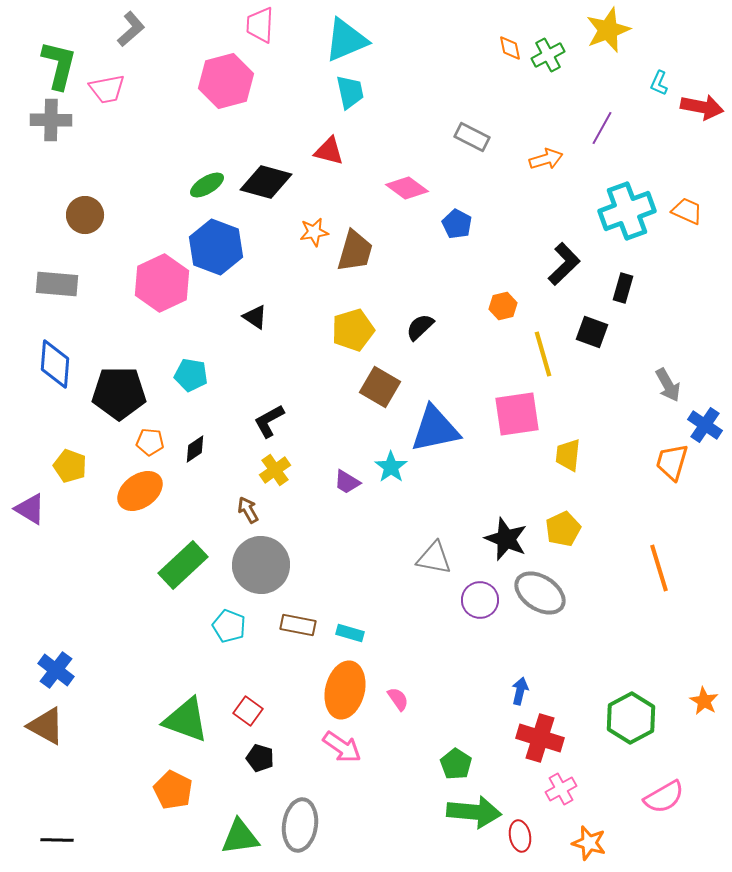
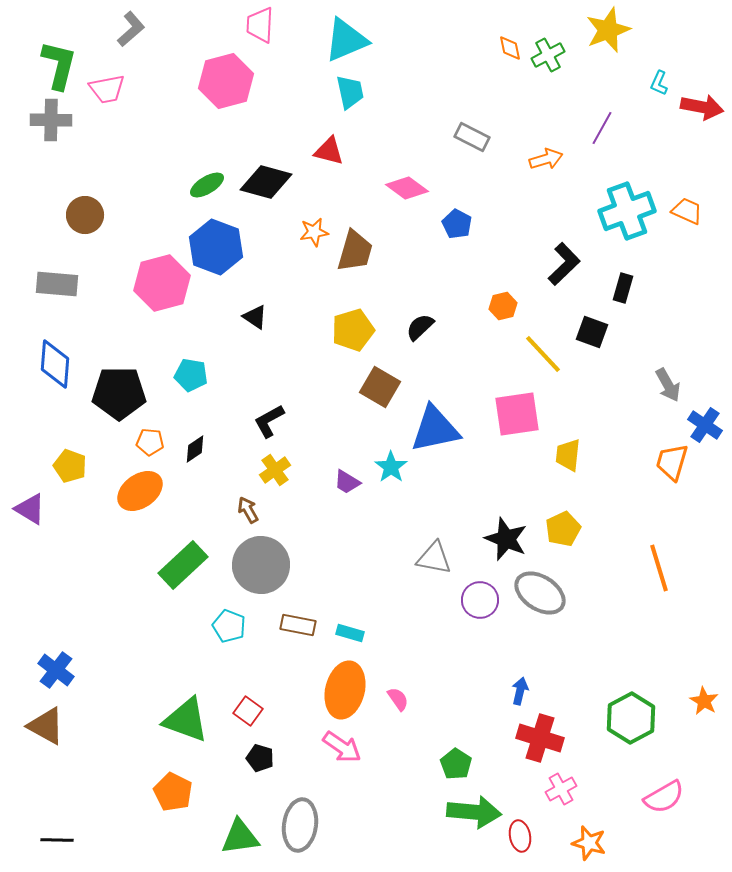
pink hexagon at (162, 283): rotated 10 degrees clockwise
yellow line at (543, 354): rotated 27 degrees counterclockwise
orange pentagon at (173, 790): moved 2 px down
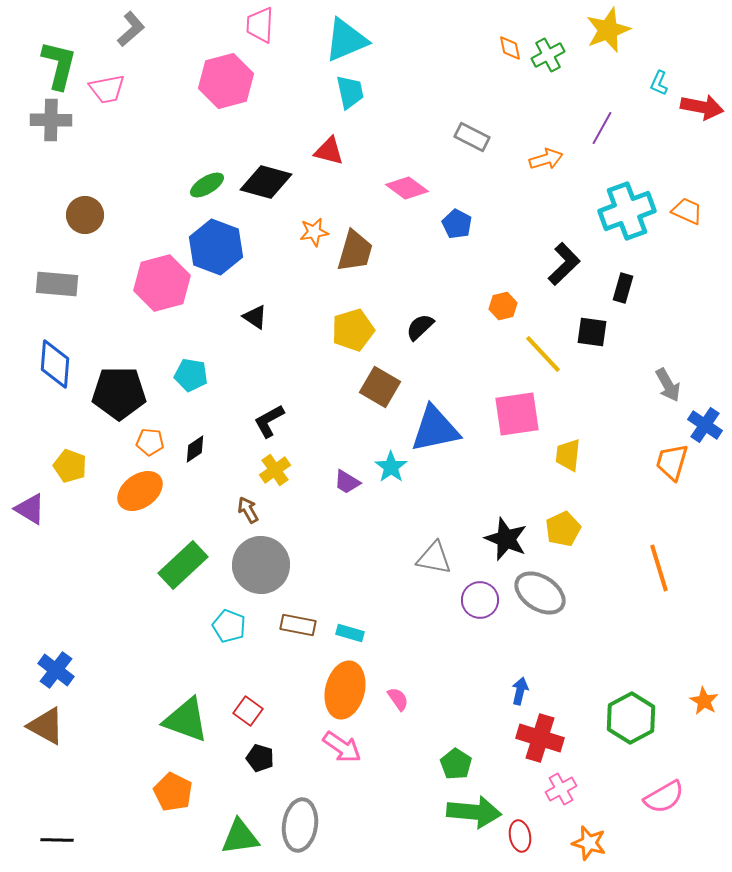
black square at (592, 332): rotated 12 degrees counterclockwise
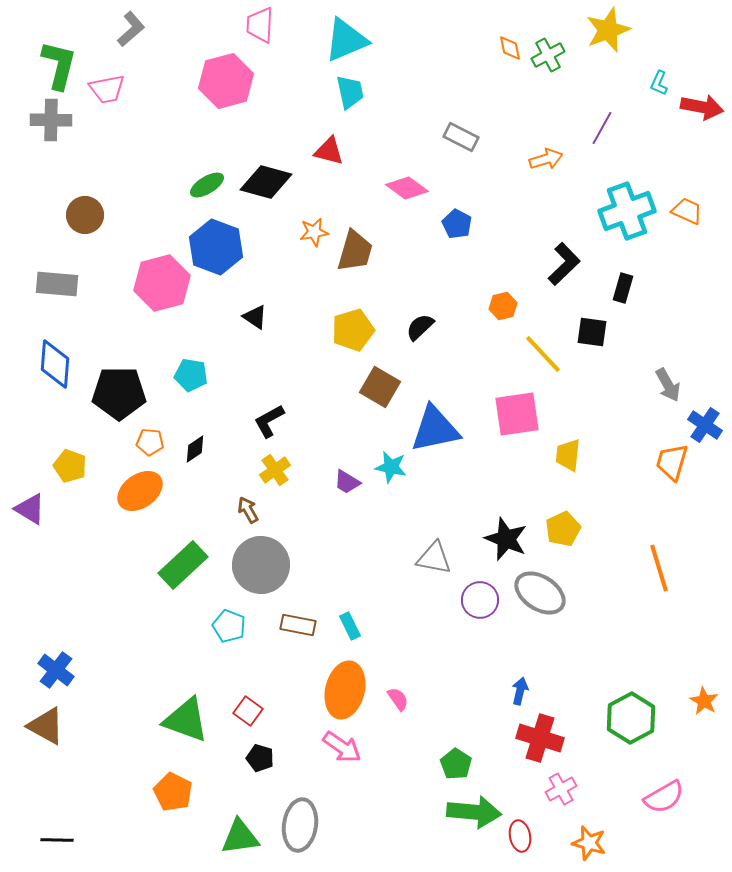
gray rectangle at (472, 137): moved 11 px left
cyan star at (391, 467): rotated 24 degrees counterclockwise
cyan rectangle at (350, 633): moved 7 px up; rotated 48 degrees clockwise
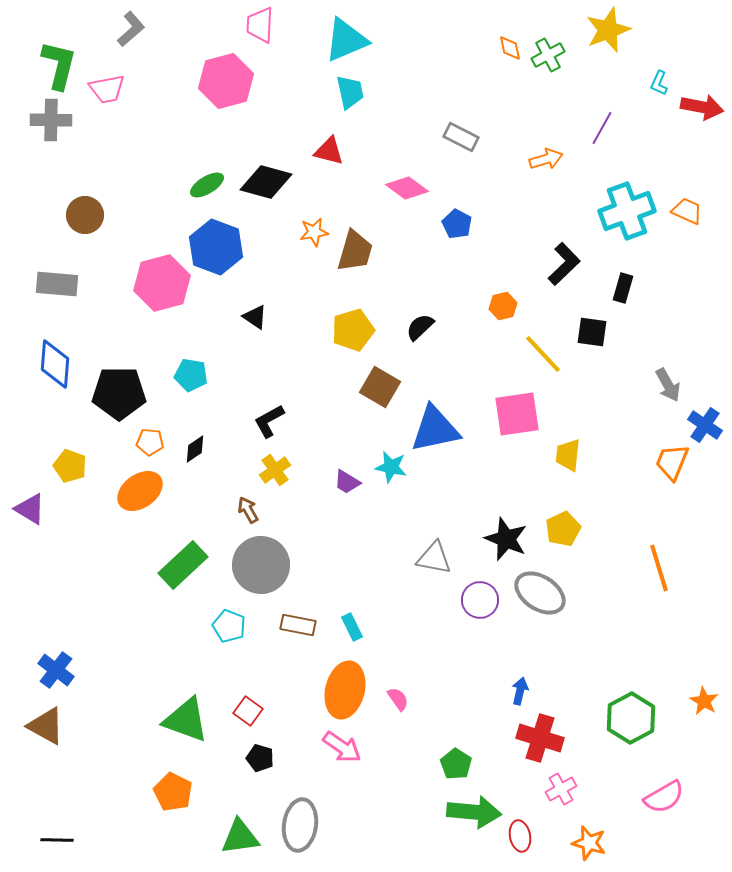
orange trapezoid at (672, 462): rotated 6 degrees clockwise
cyan rectangle at (350, 626): moved 2 px right, 1 px down
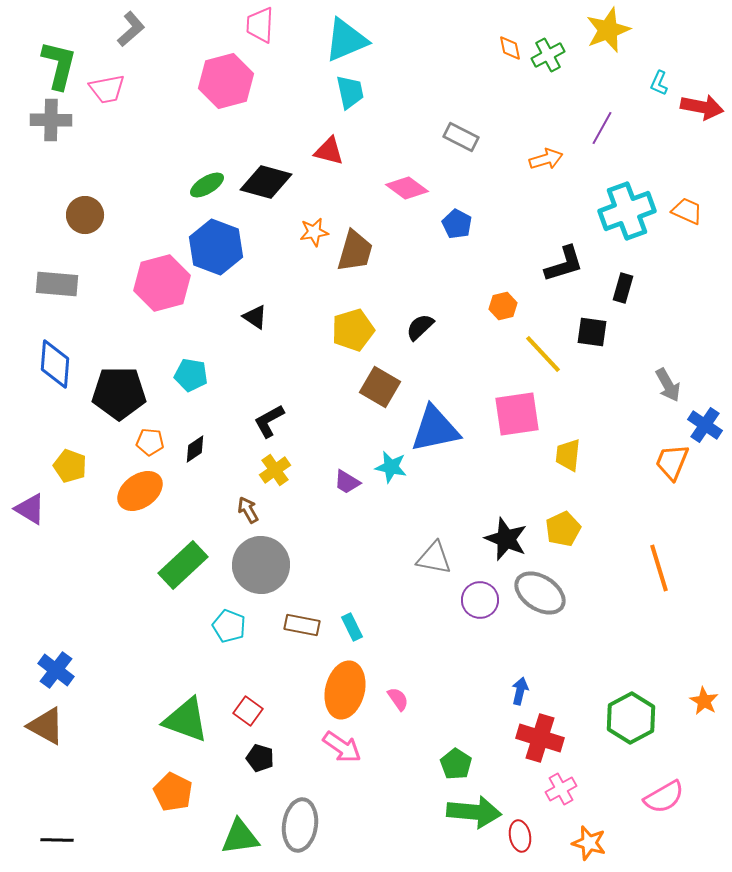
black L-shape at (564, 264): rotated 27 degrees clockwise
brown rectangle at (298, 625): moved 4 px right
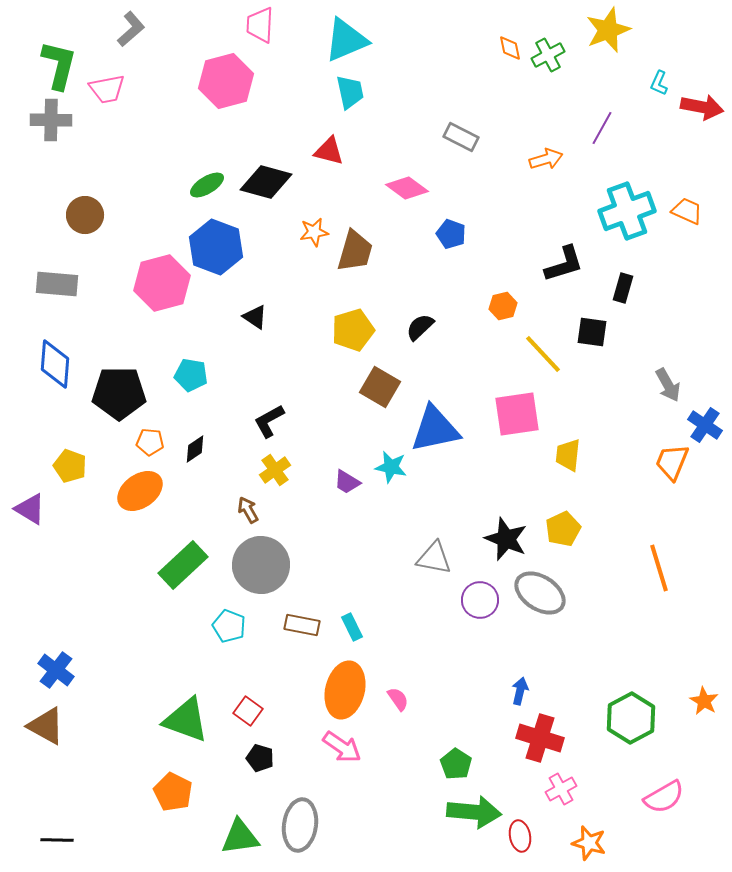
blue pentagon at (457, 224): moved 6 px left, 10 px down; rotated 8 degrees counterclockwise
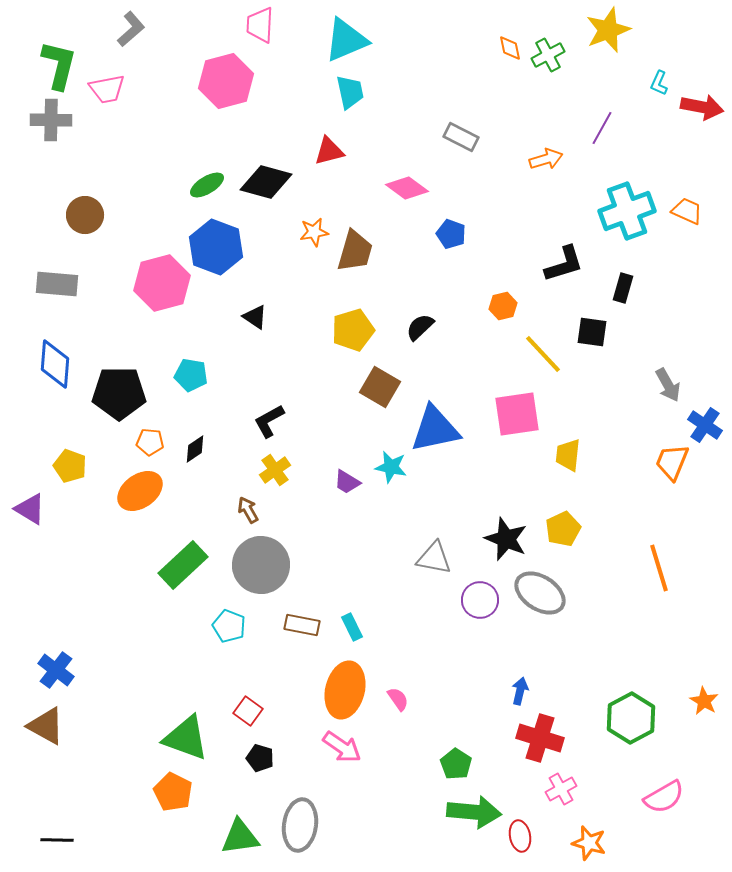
red triangle at (329, 151): rotated 28 degrees counterclockwise
green triangle at (186, 720): moved 18 px down
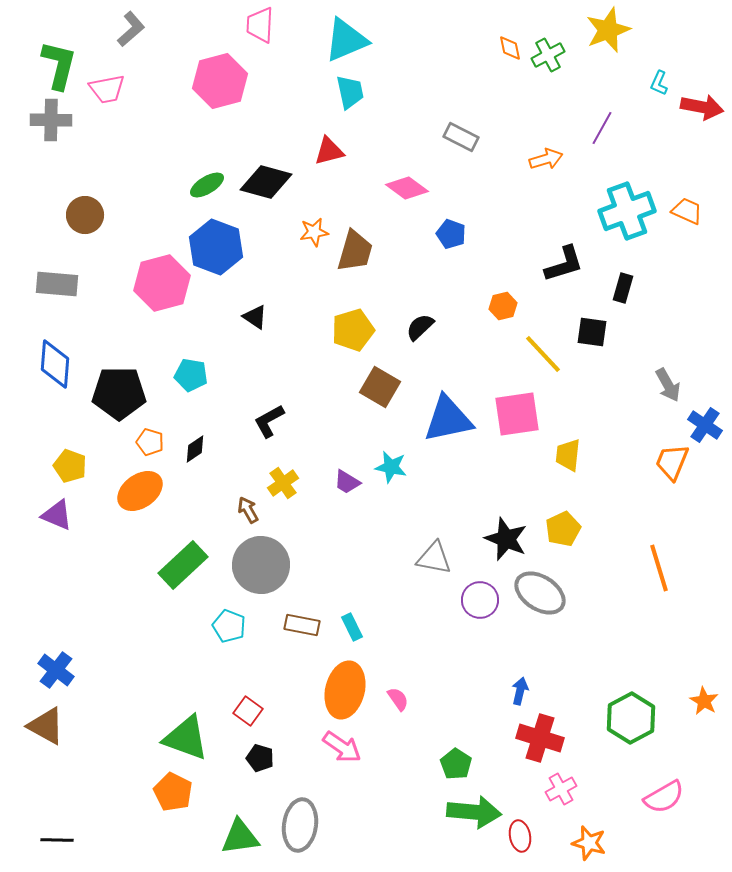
pink hexagon at (226, 81): moved 6 px left
blue triangle at (435, 429): moved 13 px right, 10 px up
orange pentagon at (150, 442): rotated 12 degrees clockwise
yellow cross at (275, 470): moved 8 px right, 13 px down
purple triangle at (30, 509): moved 27 px right, 6 px down; rotated 8 degrees counterclockwise
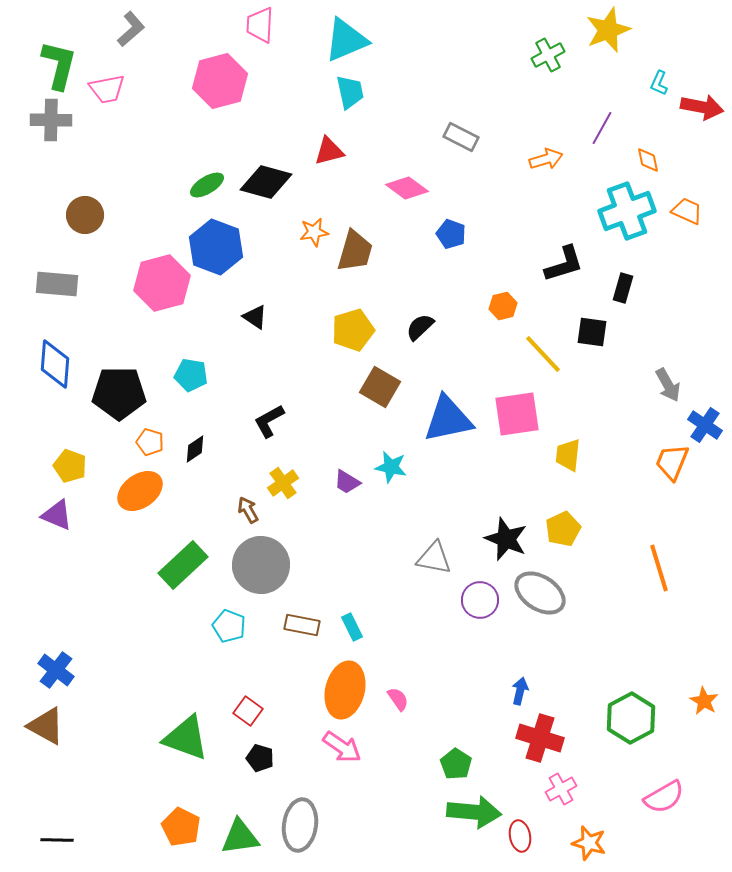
orange diamond at (510, 48): moved 138 px right, 112 px down
orange pentagon at (173, 792): moved 8 px right, 35 px down
